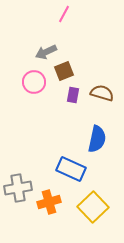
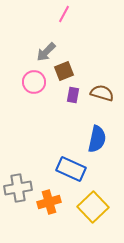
gray arrow: rotated 20 degrees counterclockwise
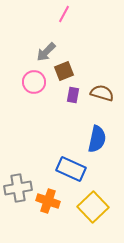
orange cross: moved 1 px left, 1 px up; rotated 35 degrees clockwise
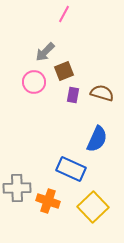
gray arrow: moved 1 px left
blue semicircle: rotated 12 degrees clockwise
gray cross: moved 1 px left; rotated 8 degrees clockwise
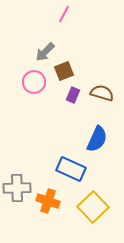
purple rectangle: rotated 14 degrees clockwise
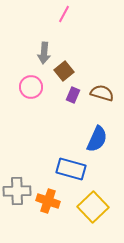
gray arrow: moved 1 px left, 1 px down; rotated 40 degrees counterclockwise
brown square: rotated 18 degrees counterclockwise
pink circle: moved 3 px left, 5 px down
blue rectangle: rotated 8 degrees counterclockwise
gray cross: moved 3 px down
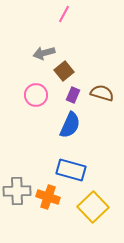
gray arrow: rotated 70 degrees clockwise
pink circle: moved 5 px right, 8 px down
blue semicircle: moved 27 px left, 14 px up
blue rectangle: moved 1 px down
orange cross: moved 4 px up
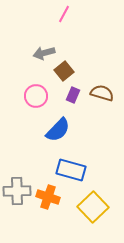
pink circle: moved 1 px down
blue semicircle: moved 12 px left, 5 px down; rotated 20 degrees clockwise
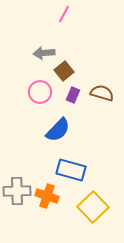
gray arrow: rotated 10 degrees clockwise
pink circle: moved 4 px right, 4 px up
orange cross: moved 1 px left, 1 px up
